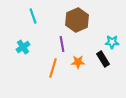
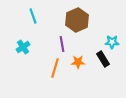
orange line: moved 2 px right
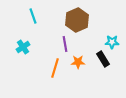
purple line: moved 3 px right
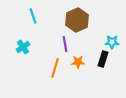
black rectangle: rotated 49 degrees clockwise
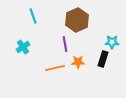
orange line: rotated 60 degrees clockwise
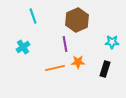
black rectangle: moved 2 px right, 10 px down
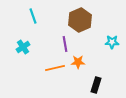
brown hexagon: moved 3 px right
black rectangle: moved 9 px left, 16 px down
